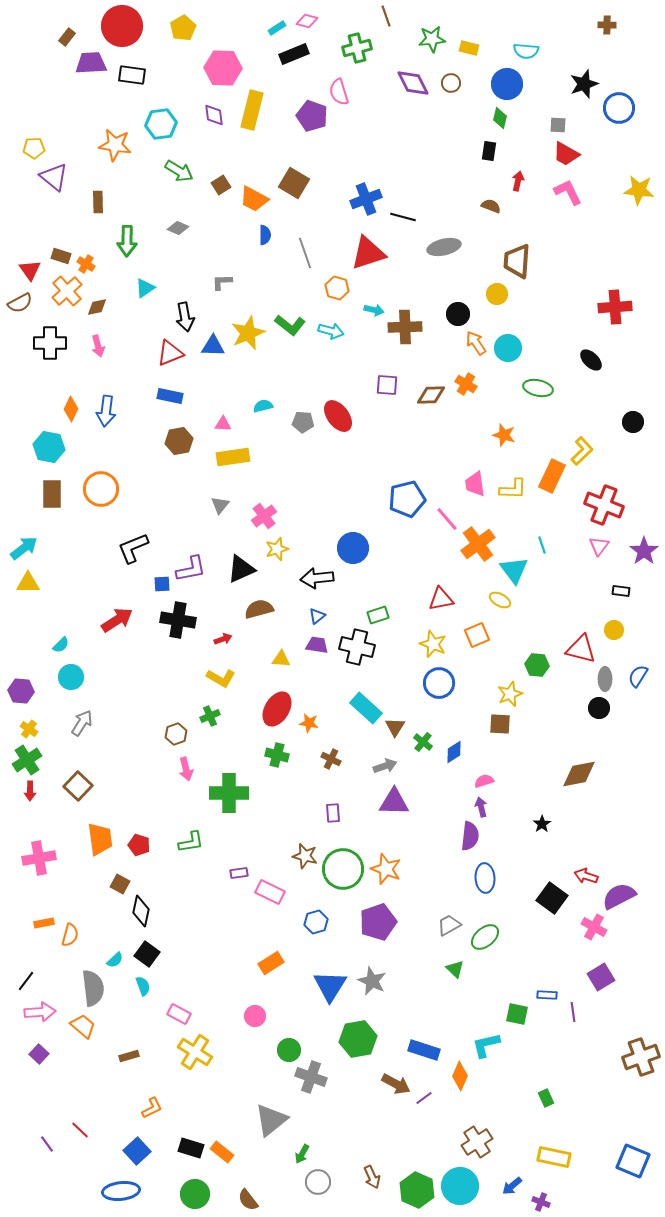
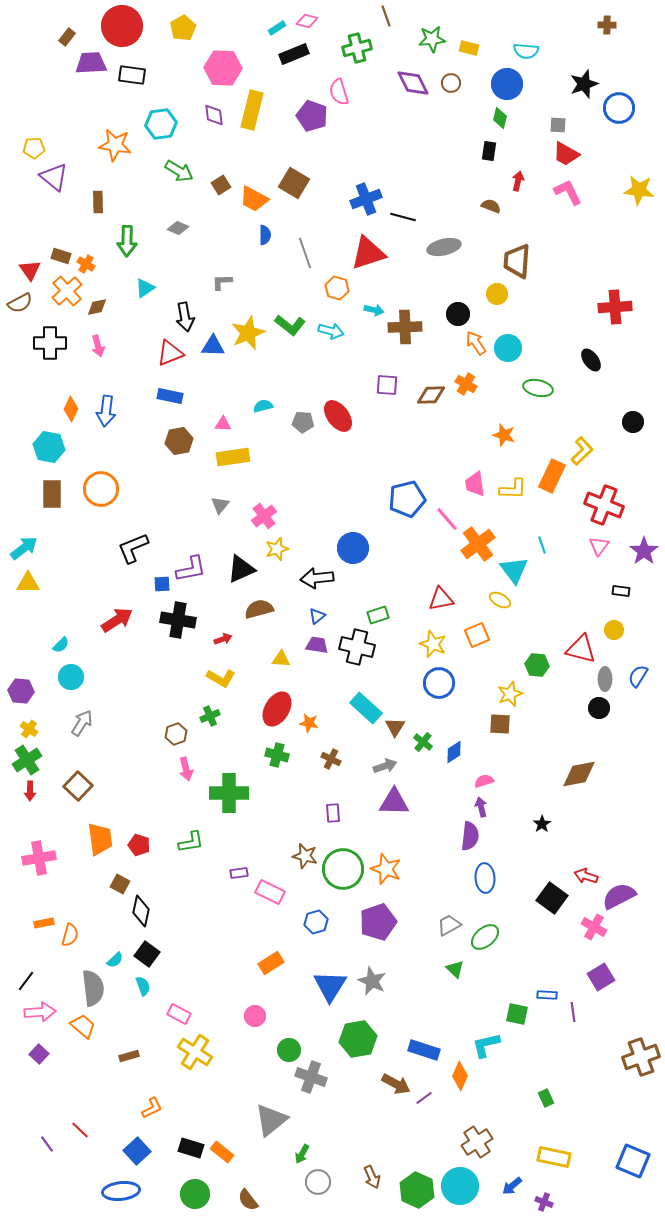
black ellipse at (591, 360): rotated 10 degrees clockwise
purple cross at (541, 1202): moved 3 px right
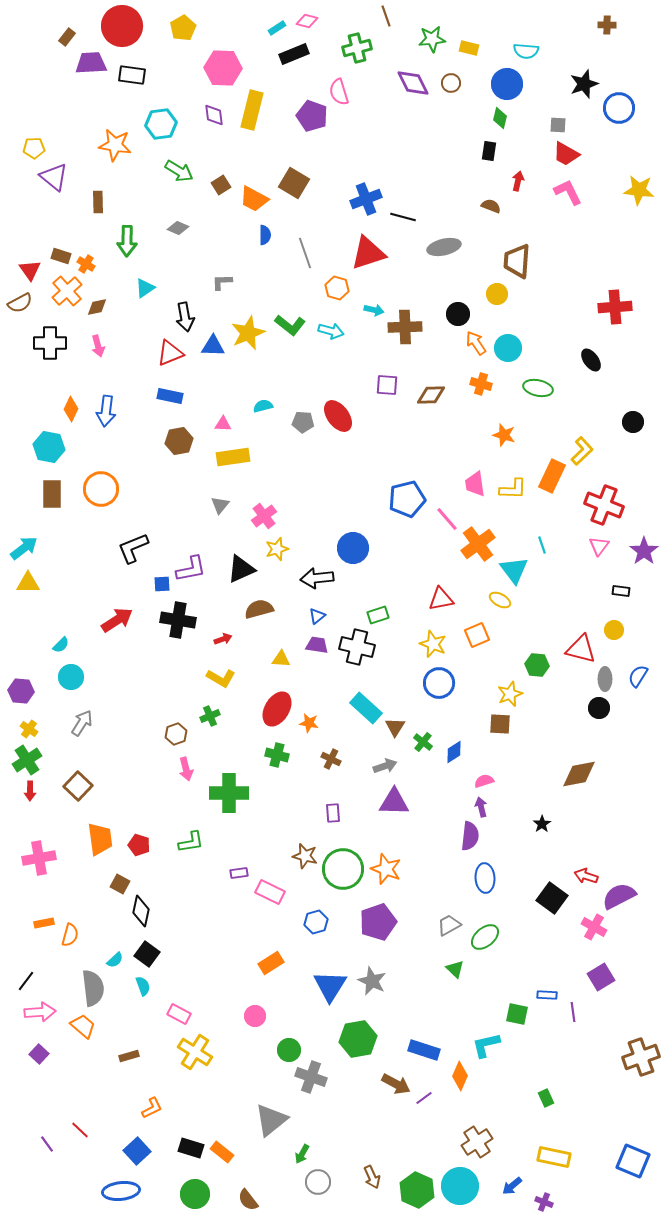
orange cross at (466, 384): moved 15 px right; rotated 15 degrees counterclockwise
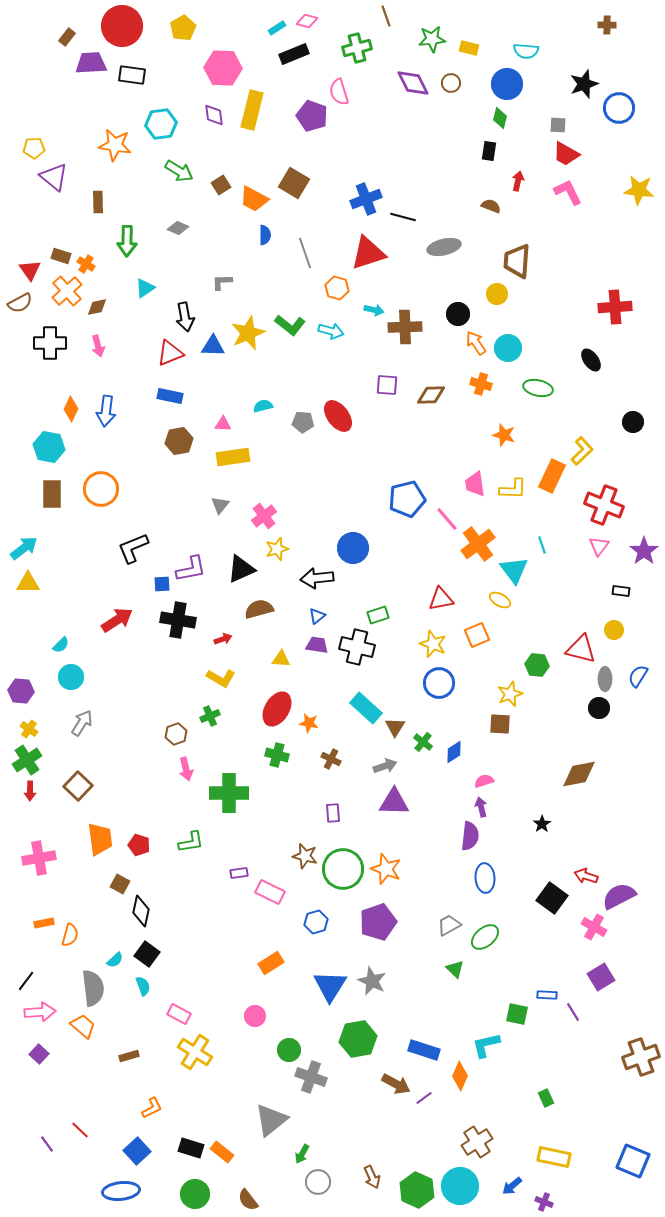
purple line at (573, 1012): rotated 24 degrees counterclockwise
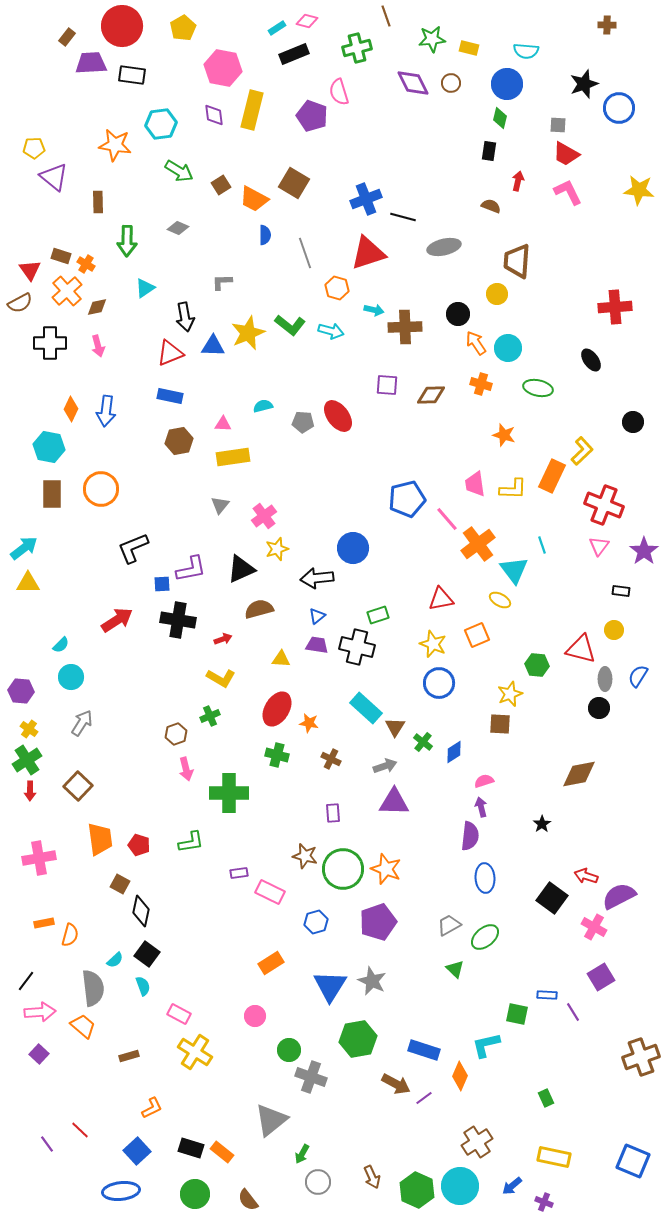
pink hexagon at (223, 68): rotated 9 degrees clockwise
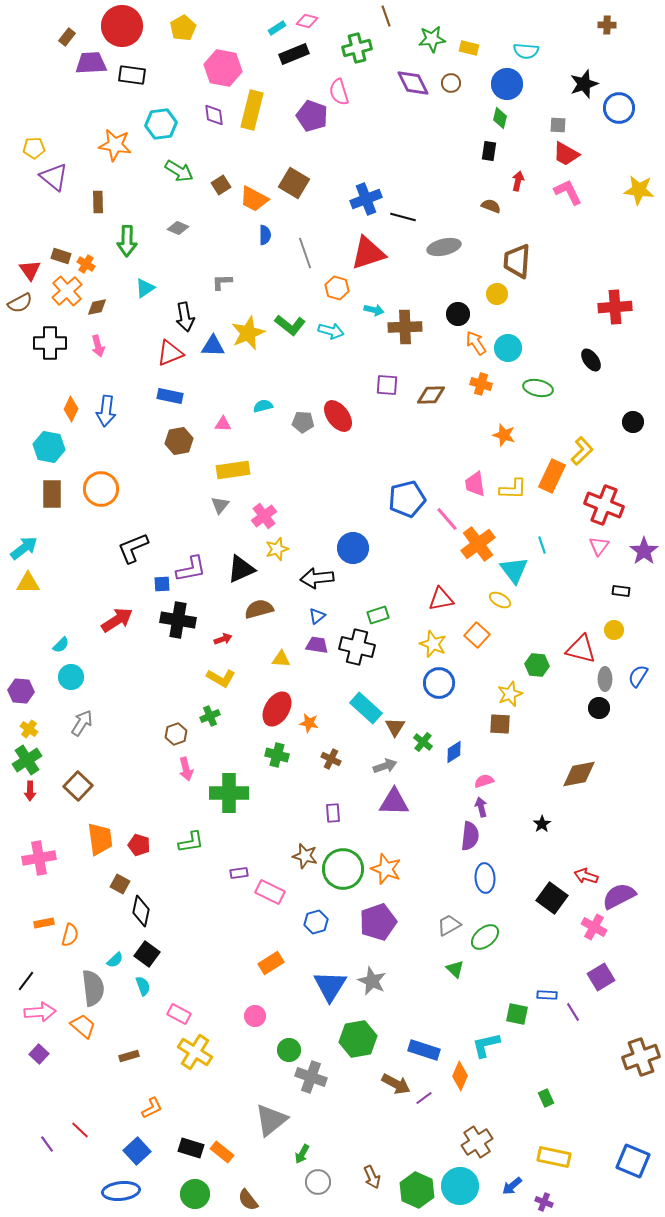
yellow rectangle at (233, 457): moved 13 px down
orange square at (477, 635): rotated 25 degrees counterclockwise
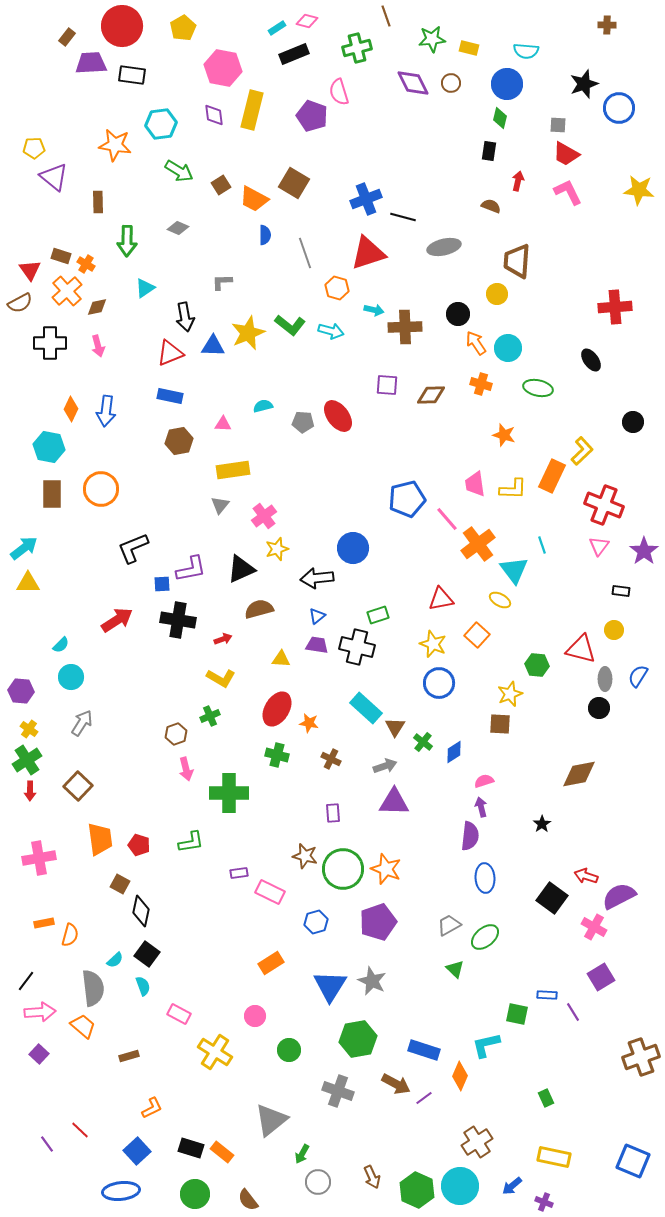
yellow cross at (195, 1052): moved 20 px right
gray cross at (311, 1077): moved 27 px right, 14 px down
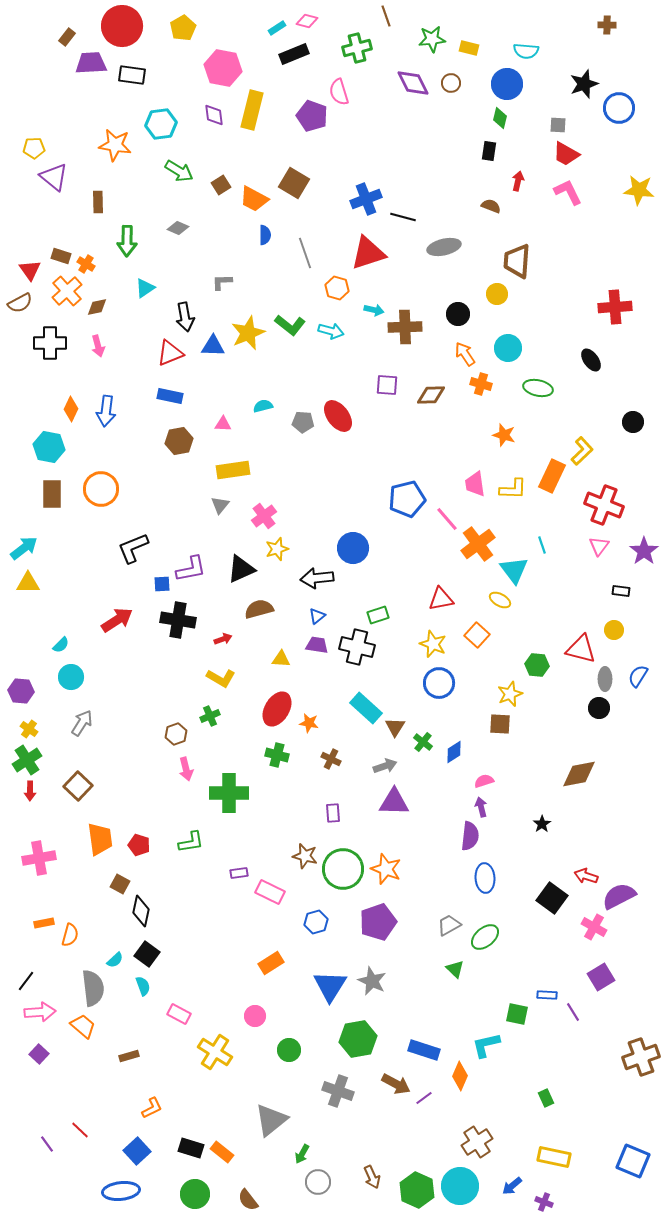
orange arrow at (476, 343): moved 11 px left, 11 px down
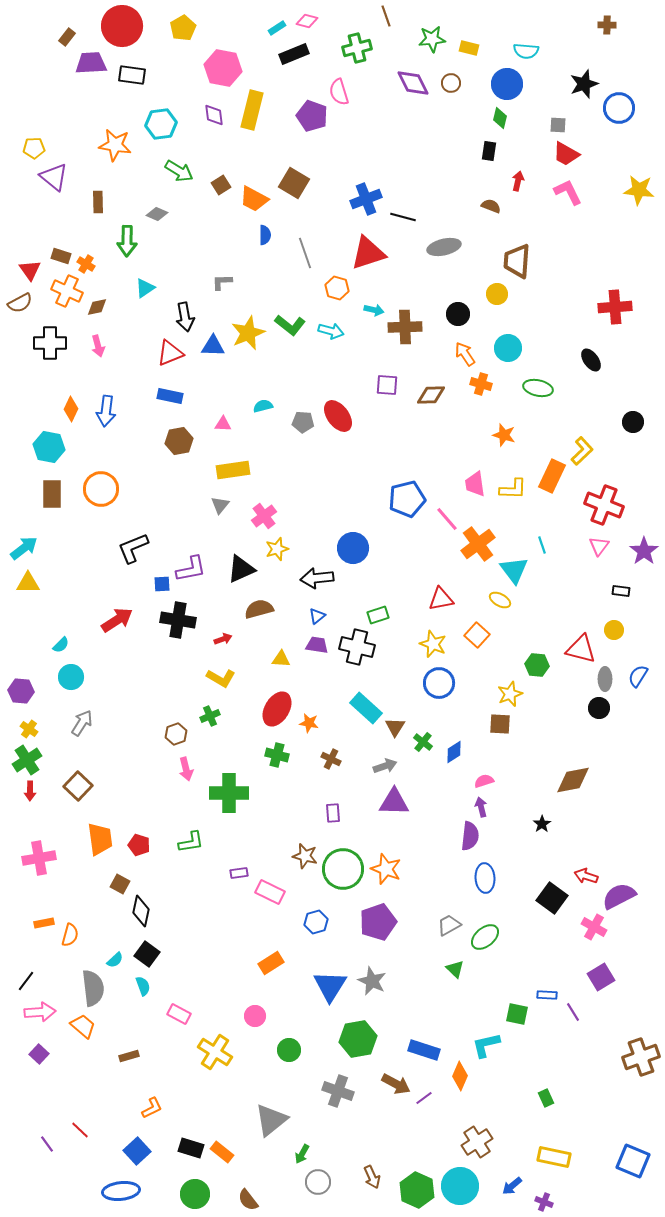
gray diamond at (178, 228): moved 21 px left, 14 px up
orange cross at (67, 291): rotated 24 degrees counterclockwise
brown diamond at (579, 774): moved 6 px left, 6 px down
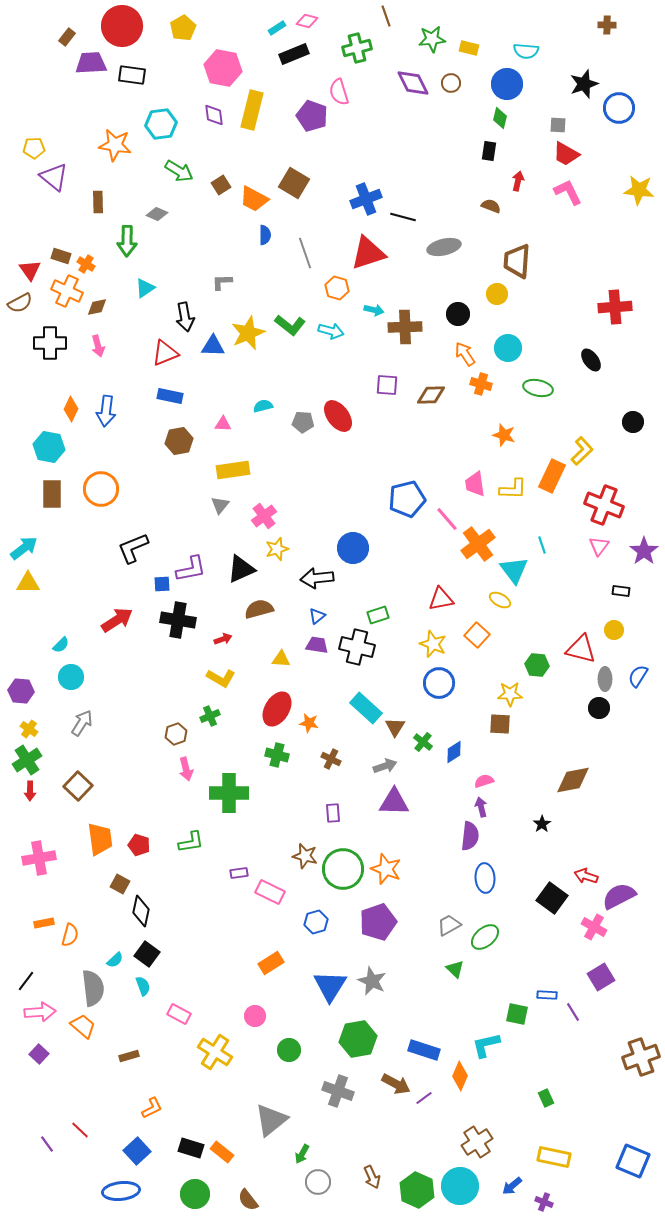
red triangle at (170, 353): moved 5 px left
yellow star at (510, 694): rotated 20 degrees clockwise
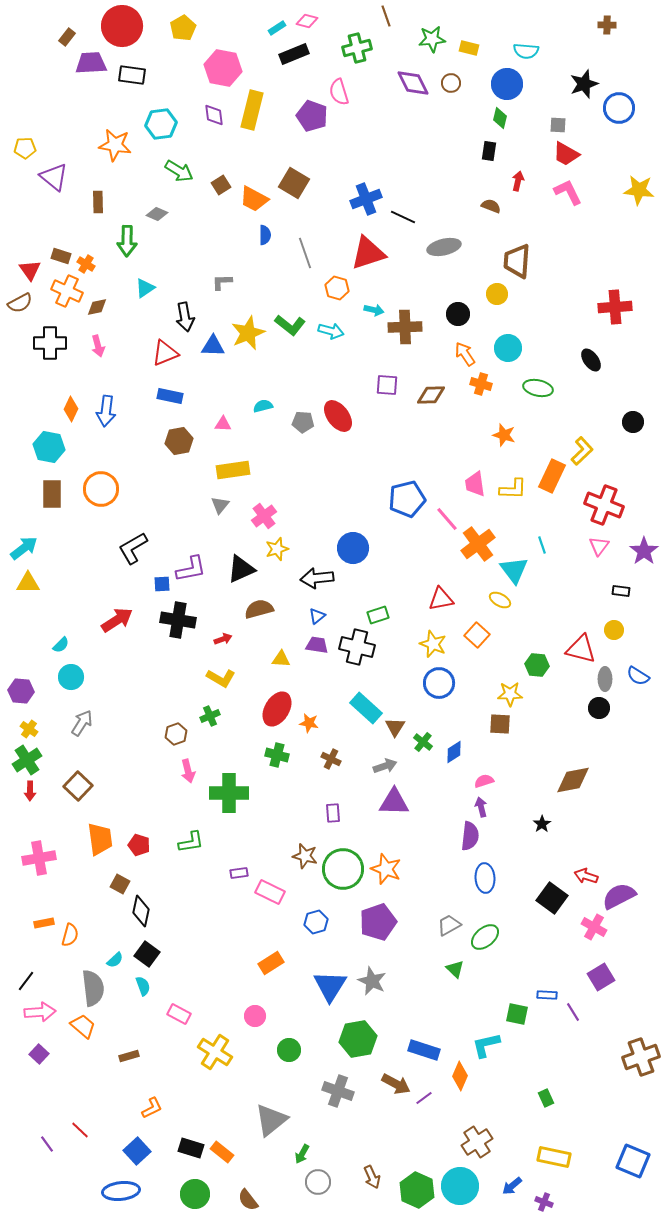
yellow pentagon at (34, 148): moved 9 px left
black line at (403, 217): rotated 10 degrees clockwise
black L-shape at (133, 548): rotated 8 degrees counterclockwise
blue semicircle at (638, 676): rotated 90 degrees counterclockwise
pink arrow at (186, 769): moved 2 px right, 2 px down
